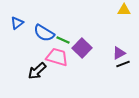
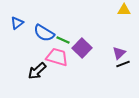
purple triangle: rotated 16 degrees counterclockwise
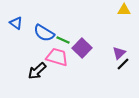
blue triangle: moved 1 px left; rotated 48 degrees counterclockwise
black line: rotated 24 degrees counterclockwise
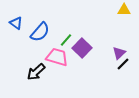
blue semicircle: moved 4 px left, 1 px up; rotated 80 degrees counterclockwise
green line: moved 3 px right; rotated 72 degrees counterclockwise
black arrow: moved 1 px left, 1 px down
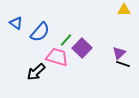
black line: rotated 64 degrees clockwise
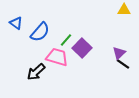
black line: rotated 16 degrees clockwise
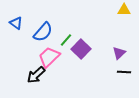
blue semicircle: moved 3 px right
purple square: moved 1 px left, 1 px down
pink trapezoid: moved 8 px left; rotated 60 degrees counterclockwise
black line: moved 1 px right, 8 px down; rotated 32 degrees counterclockwise
black arrow: moved 3 px down
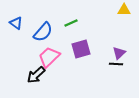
green line: moved 5 px right, 17 px up; rotated 24 degrees clockwise
purple square: rotated 30 degrees clockwise
black line: moved 8 px left, 8 px up
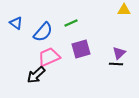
pink trapezoid: rotated 20 degrees clockwise
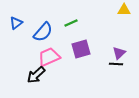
blue triangle: rotated 48 degrees clockwise
